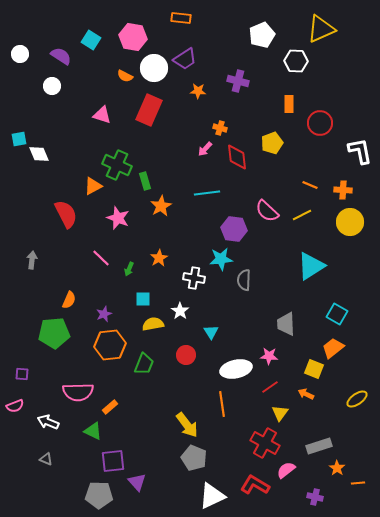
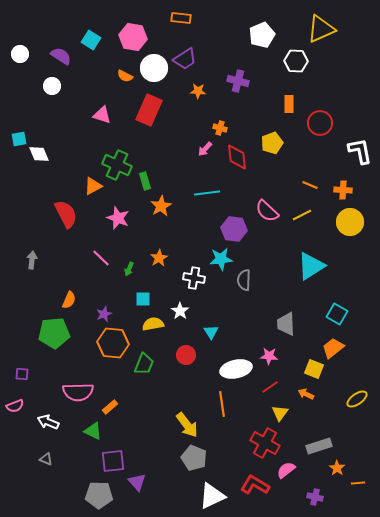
orange hexagon at (110, 345): moved 3 px right, 2 px up; rotated 12 degrees clockwise
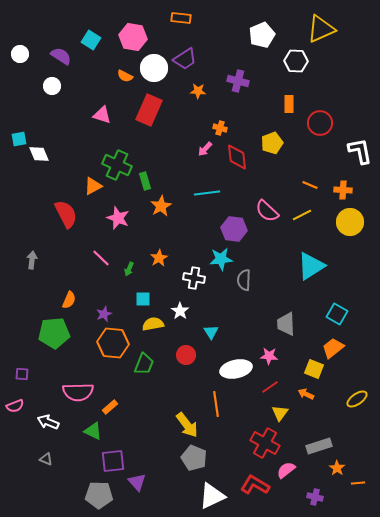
orange line at (222, 404): moved 6 px left
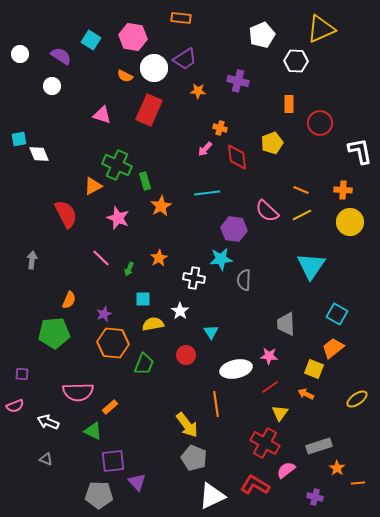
orange line at (310, 185): moved 9 px left, 5 px down
cyan triangle at (311, 266): rotated 24 degrees counterclockwise
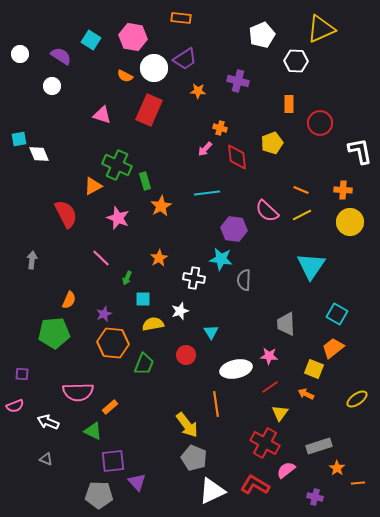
cyan star at (221, 259): rotated 15 degrees clockwise
green arrow at (129, 269): moved 2 px left, 9 px down
white star at (180, 311): rotated 18 degrees clockwise
white triangle at (212, 496): moved 5 px up
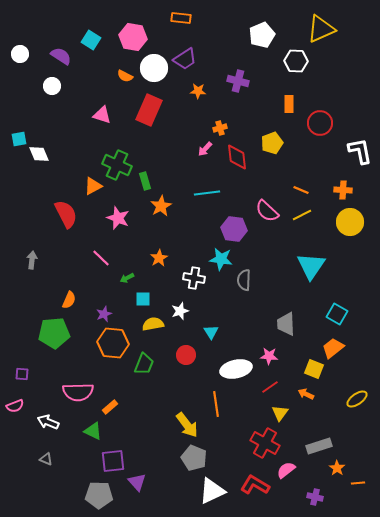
orange cross at (220, 128): rotated 32 degrees counterclockwise
green arrow at (127, 278): rotated 40 degrees clockwise
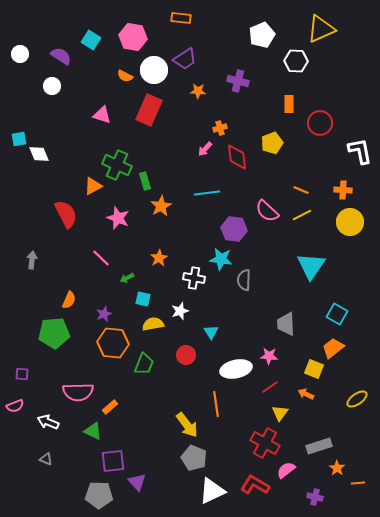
white circle at (154, 68): moved 2 px down
cyan square at (143, 299): rotated 14 degrees clockwise
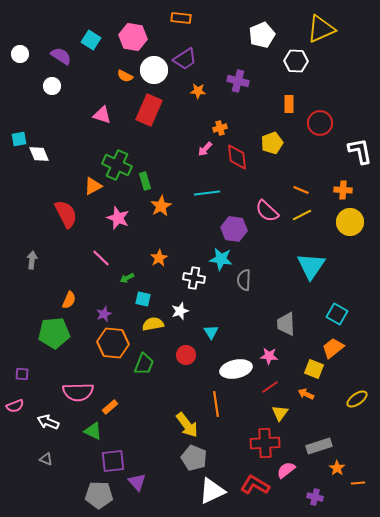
red cross at (265, 443): rotated 32 degrees counterclockwise
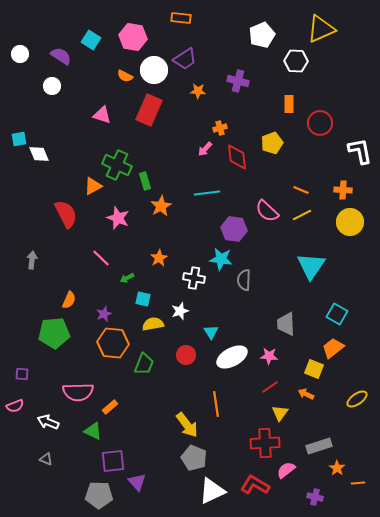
white ellipse at (236, 369): moved 4 px left, 12 px up; rotated 16 degrees counterclockwise
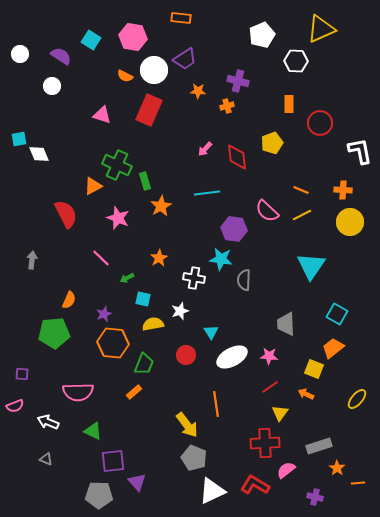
orange cross at (220, 128): moved 7 px right, 22 px up
yellow ellipse at (357, 399): rotated 15 degrees counterclockwise
orange rectangle at (110, 407): moved 24 px right, 15 px up
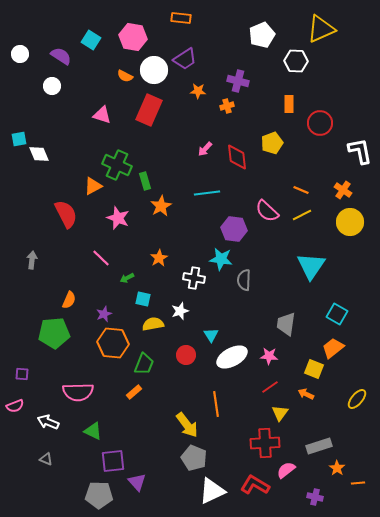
orange cross at (343, 190): rotated 30 degrees clockwise
gray trapezoid at (286, 324): rotated 10 degrees clockwise
cyan triangle at (211, 332): moved 3 px down
